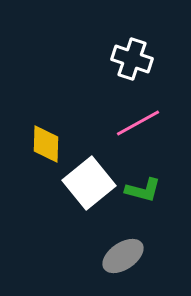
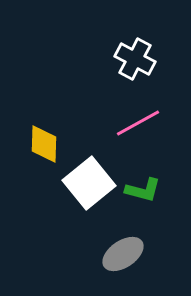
white cross: moved 3 px right; rotated 9 degrees clockwise
yellow diamond: moved 2 px left
gray ellipse: moved 2 px up
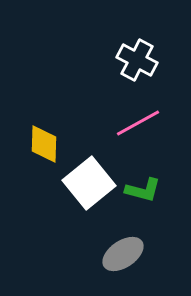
white cross: moved 2 px right, 1 px down
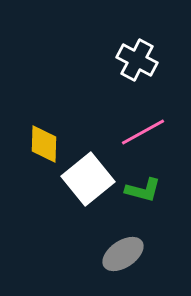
pink line: moved 5 px right, 9 px down
white square: moved 1 px left, 4 px up
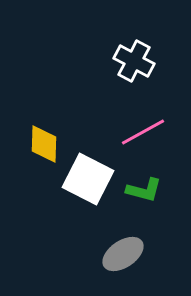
white cross: moved 3 px left, 1 px down
white square: rotated 24 degrees counterclockwise
green L-shape: moved 1 px right
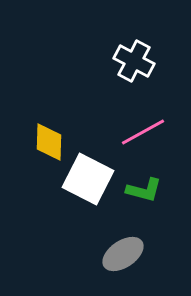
yellow diamond: moved 5 px right, 2 px up
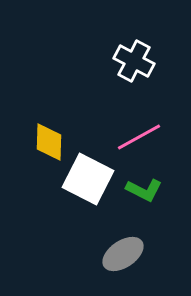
pink line: moved 4 px left, 5 px down
green L-shape: rotated 12 degrees clockwise
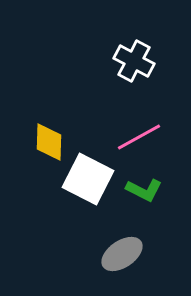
gray ellipse: moved 1 px left
